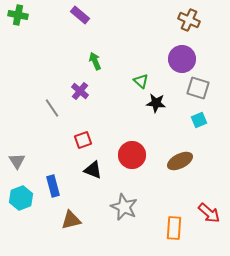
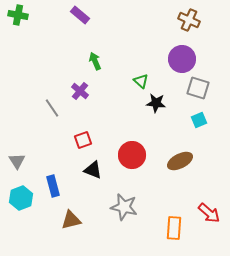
gray star: rotated 12 degrees counterclockwise
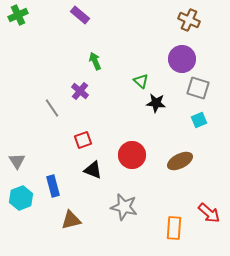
green cross: rotated 36 degrees counterclockwise
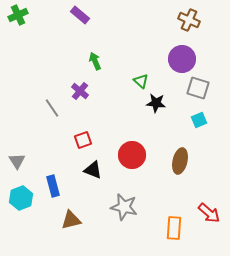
brown ellipse: rotated 50 degrees counterclockwise
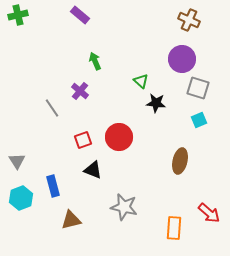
green cross: rotated 12 degrees clockwise
red circle: moved 13 px left, 18 px up
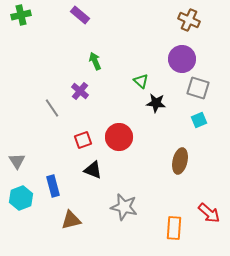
green cross: moved 3 px right
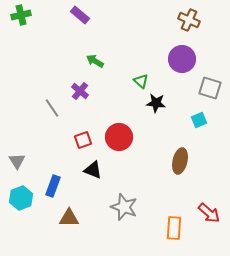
green arrow: rotated 36 degrees counterclockwise
gray square: moved 12 px right
blue rectangle: rotated 35 degrees clockwise
gray star: rotated 8 degrees clockwise
brown triangle: moved 2 px left, 2 px up; rotated 15 degrees clockwise
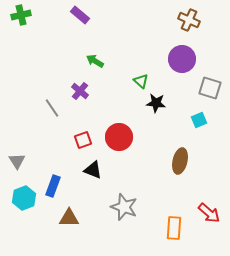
cyan hexagon: moved 3 px right
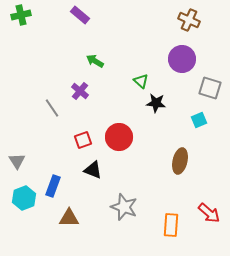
orange rectangle: moved 3 px left, 3 px up
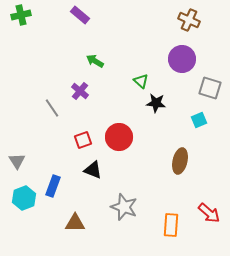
brown triangle: moved 6 px right, 5 px down
